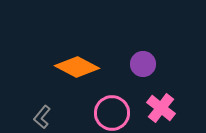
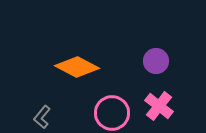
purple circle: moved 13 px right, 3 px up
pink cross: moved 2 px left, 2 px up
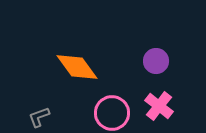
orange diamond: rotated 27 degrees clockwise
gray L-shape: moved 3 px left; rotated 30 degrees clockwise
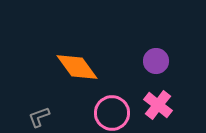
pink cross: moved 1 px left, 1 px up
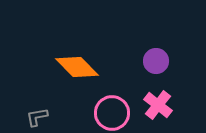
orange diamond: rotated 9 degrees counterclockwise
gray L-shape: moved 2 px left; rotated 10 degrees clockwise
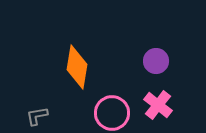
orange diamond: rotated 54 degrees clockwise
gray L-shape: moved 1 px up
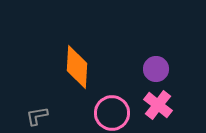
purple circle: moved 8 px down
orange diamond: rotated 6 degrees counterclockwise
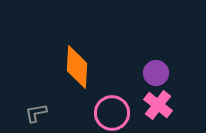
purple circle: moved 4 px down
gray L-shape: moved 1 px left, 3 px up
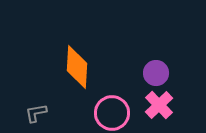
pink cross: moved 1 px right; rotated 8 degrees clockwise
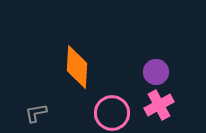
purple circle: moved 1 px up
pink cross: rotated 16 degrees clockwise
